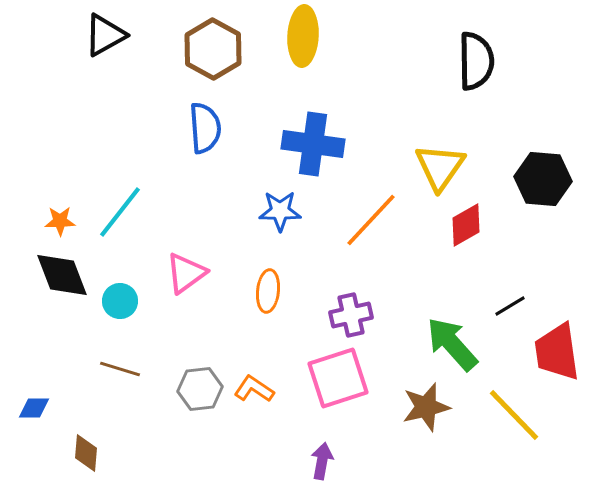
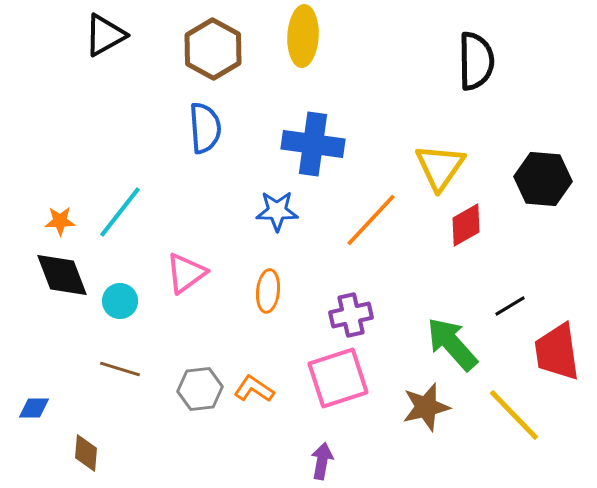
blue star: moved 3 px left
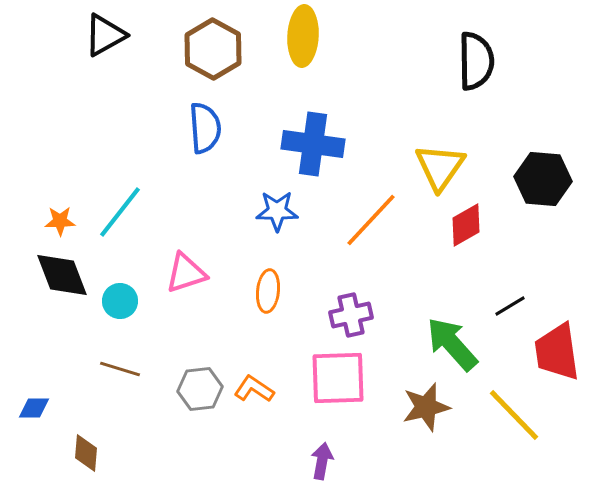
pink triangle: rotated 18 degrees clockwise
pink square: rotated 16 degrees clockwise
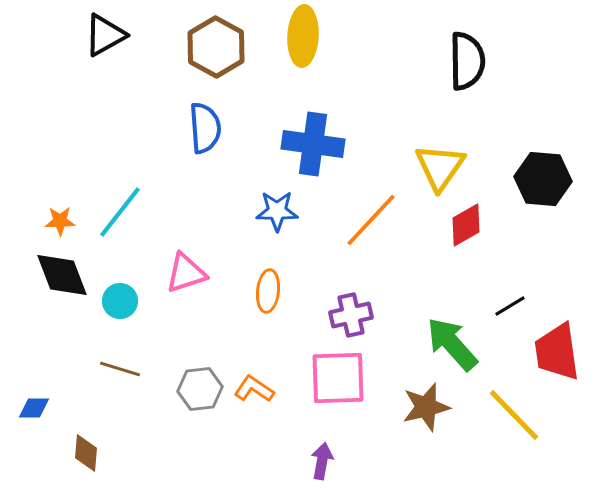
brown hexagon: moved 3 px right, 2 px up
black semicircle: moved 9 px left
